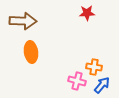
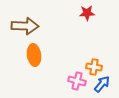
brown arrow: moved 2 px right, 5 px down
orange ellipse: moved 3 px right, 3 px down
blue arrow: moved 1 px up
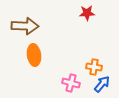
pink cross: moved 6 px left, 2 px down
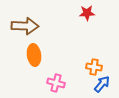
pink cross: moved 15 px left
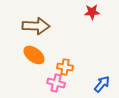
red star: moved 5 px right, 1 px up
brown arrow: moved 11 px right
orange ellipse: rotated 45 degrees counterclockwise
orange cross: moved 29 px left
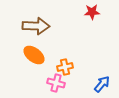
orange cross: rotated 21 degrees counterclockwise
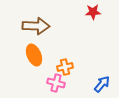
red star: moved 1 px right
orange ellipse: rotated 30 degrees clockwise
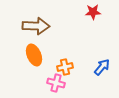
blue arrow: moved 17 px up
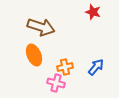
red star: rotated 21 degrees clockwise
brown arrow: moved 5 px right, 1 px down; rotated 16 degrees clockwise
blue arrow: moved 6 px left
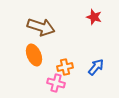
red star: moved 1 px right, 5 px down
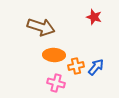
orange ellipse: moved 20 px right; rotated 65 degrees counterclockwise
orange cross: moved 11 px right, 1 px up
